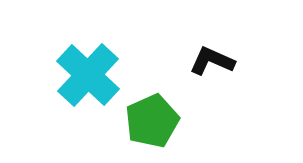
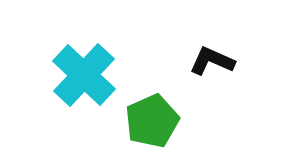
cyan cross: moved 4 px left
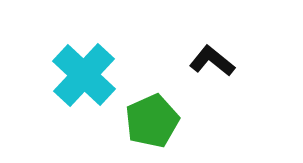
black L-shape: rotated 15 degrees clockwise
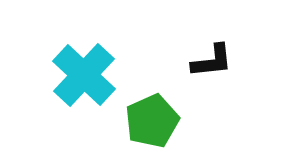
black L-shape: rotated 135 degrees clockwise
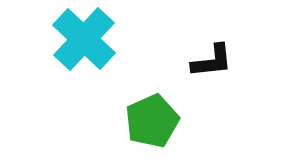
cyan cross: moved 36 px up
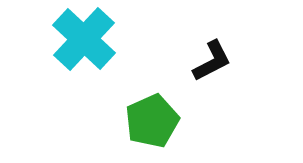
black L-shape: rotated 21 degrees counterclockwise
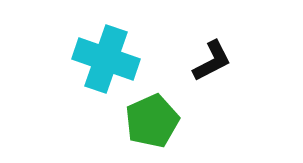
cyan cross: moved 22 px right, 20 px down; rotated 24 degrees counterclockwise
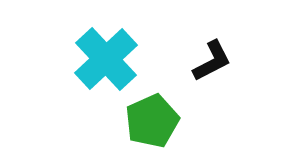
cyan cross: rotated 28 degrees clockwise
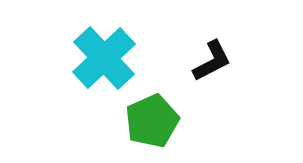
cyan cross: moved 2 px left, 1 px up
